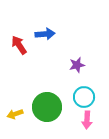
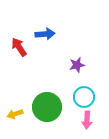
red arrow: moved 2 px down
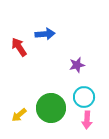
green circle: moved 4 px right, 1 px down
yellow arrow: moved 4 px right, 1 px down; rotated 21 degrees counterclockwise
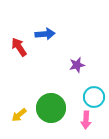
cyan circle: moved 10 px right
pink arrow: moved 1 px left
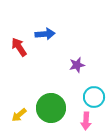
pink arrow: moved 1 px down
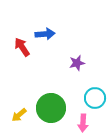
red arrow: moved 3 px right
purple star: moved 2 px up
cyan circle: moved 1 px right, 1 px down
pink arrow: moved 3 px left, 2 px down
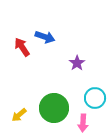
blue arrow: moved 3 px down; rotated 24 degrees clockwise
purple star: rotated 21 degrees counterclockwise
green circle: moved 3 px right
